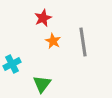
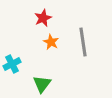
orange star: moved 2 px left, 1 px down
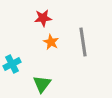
red star: rotated 18 degrees clockwise
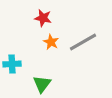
red star: rotated 18 degrees clockwise
gray line: rotated 68 degrees clockwise
cyan cross: rotated 24 degrees clockwise
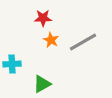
red star: rotated 12 degrees counterclockwise
orange star: moved 2 px up
green triangle: rotated 24 degrees clockwise
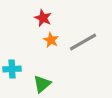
red star: rotated 24 degrees clockwise
cyan cross: moved 5 px down
green triangle: rotated 12 degrees counterclockwise
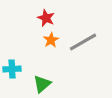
red star: moved 3 px right
orange star: rotated 14 degrees clockwise
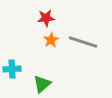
red star: rotated 30 degrees counterclockwise
gray line: rotated 48 degrees clockwise
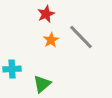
red star: moved 4 px up; rotated 18 degrees counterclockwise
gray line: moved 2 px left, 5 px up; rotated 28 degrees clockwise
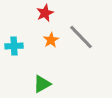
red star: moved 1 px left, 1 px up
cyan cross: moved 2 px right, 23 px up
green triangle: rotated 12 degrees clockwise
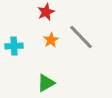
red star: moved 1 px right, 1 px up
green triangle: moved 4 px right, 1 px up
